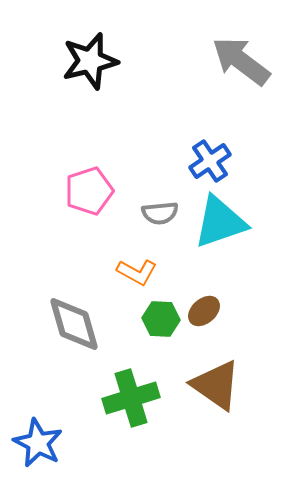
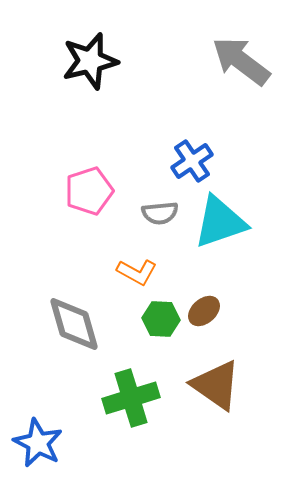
blue cross: moved 18 px left
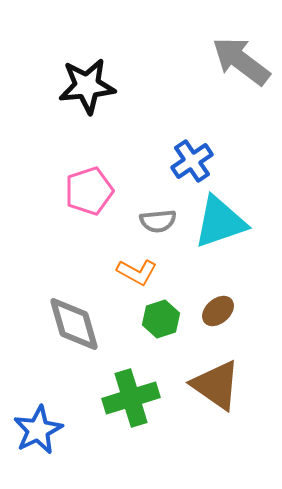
black star: moved 3 px left, 25 px down; rotated 8 degrees clockwise
gray semicircle: moved 2 px left, 8 px down
brown ellipse: moved 14 px right
green hexagon: rotated 21 degrees counterclockwise
blue star: moved 13 px up; rotated 18 degrees clockwise
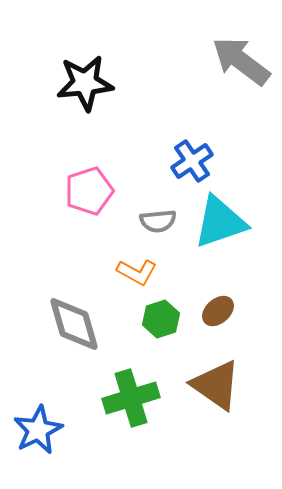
black star: moved 2 px left, 3 px up
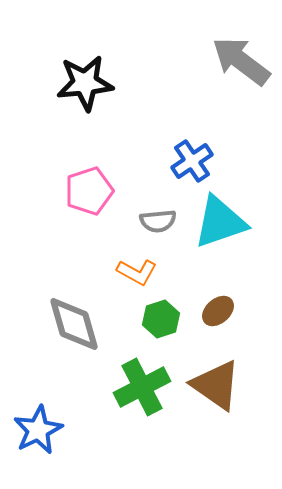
green cross: moved 11 px right, 11 px up; rotated 10 degrees counterclockwise
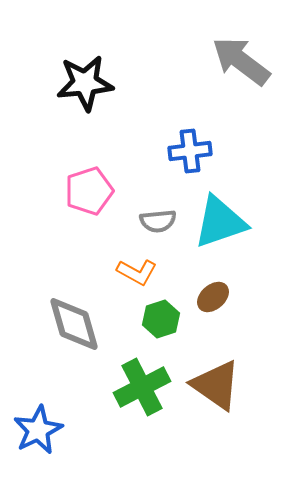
blue cross: moved 2 px left, 10 px up; rotated 27 degrees clockwise
brown ellipse: moved 5 px left, 14 px up
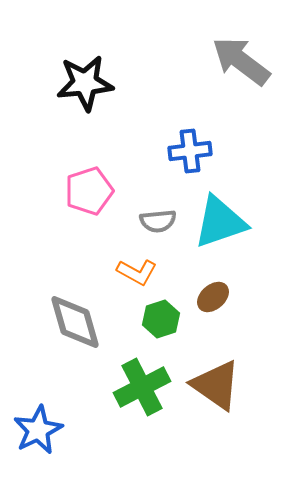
gray diamond: moved 1 px right, 2 px up
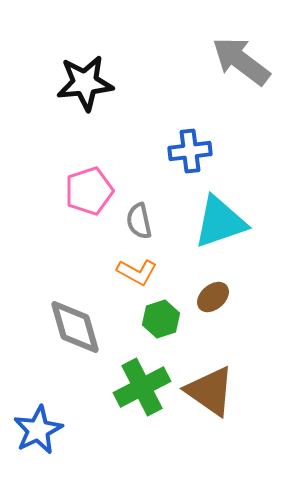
gray semicircle: moved 19 px left; rotated 84 degrees clockwise
gray diamond: moved 5 px down
brown triangle: moved 6 px left, 6 px down
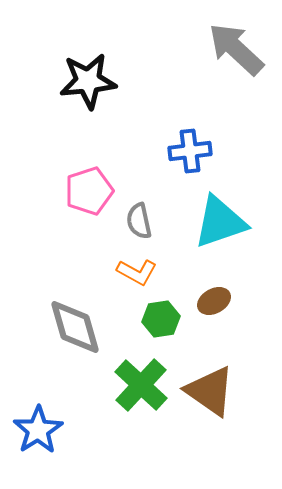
gray arrow: moved 5 px left, 12 px up; rotated 6 degrees clockwise
black star: moved 3 px right, 2 px up
brown ellipse: moved 1 px right, 4 px down; rotated 12 degrees clockwise
green hexagon: rotated 9 degrees clockwise
green cross: moved 1 px left, 2 px up; rotated 20 degrees counterclockwise
blue star: rotated 6 degrees counterclockwise
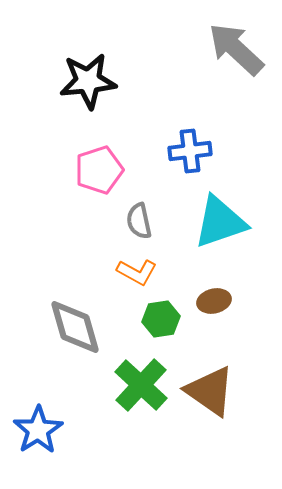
pink pentagon: moved 10 px right, 21 px up
brown ellipse: rotated 16 degrees clockwise
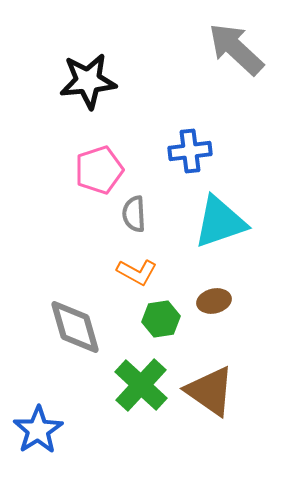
gray semicircle: moved 5 px left, 7 px up; rotated 9 degrees clockwise
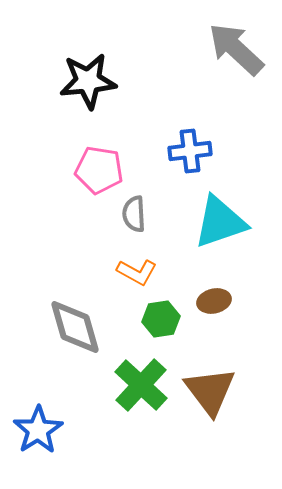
pink pentagon: rotated 27 degrees clockwise
brown triangle: rotated 18 degrees clockwise
